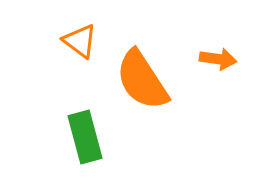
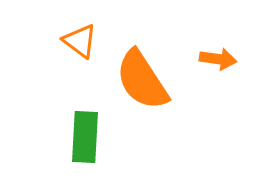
green rectangle: rotated 18 degrees clockwise
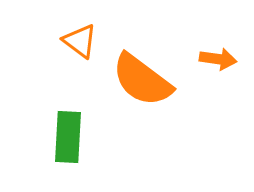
orange semicircle: rotated 20 degrees counterclockwise
green rectangle: moved 17 px left
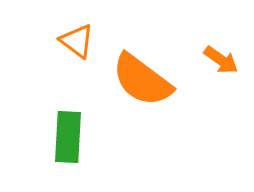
orange triangle: moved 3 px left
orange arrow: moved 3 px right, 1 px down; rotated 27 degrees clockwise
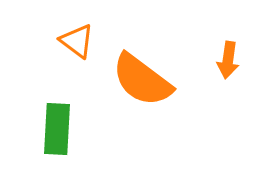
orange arrow: moved 7 px right; rotated 63 degrees clockwise
green rectangle: moved 11 px left, 8 px up
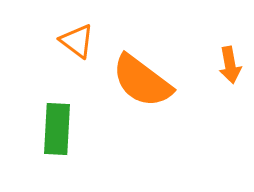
orange arrow: moved 2 px right, 5 px down; rotated 18 degrees counterclockwise
orange semicircle: moved 1 px down
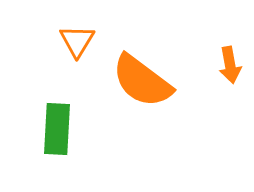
orange triangle: rotated 24 degrees clockwise
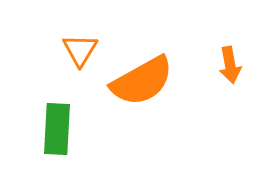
orange triangle: moved 3 px right, 9 px down
orange semicircle: rotated 66 degrees counterclockwise
